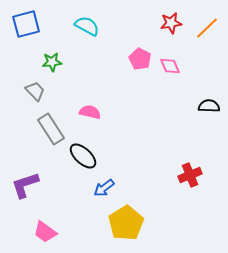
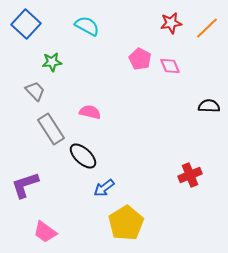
blue square: rotated 32 degrees counterclockwise
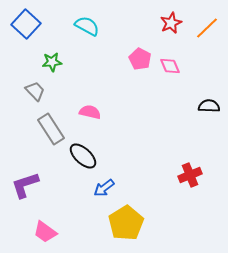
red star: rotated 15 degrees counterclockwise
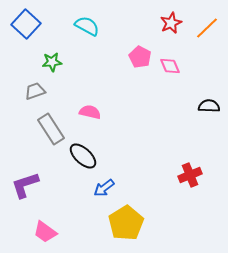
pink pentagon: moved 2 px up
gray trapezoid: rotated 65 degrees counterclockwise
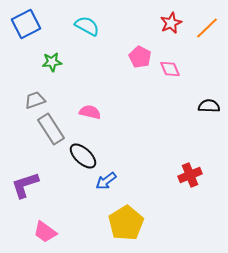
blue square: rotated 20 degrees clockwise
pink diamond: moved 3 px down
gray trapezoid: moved 9 px down
blue arrow: moved 2 px right, 7 px up
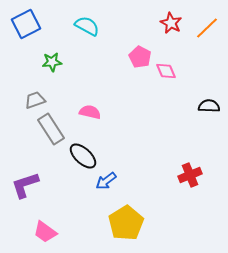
red star: rotated 20 degrees counterclockwise
pink diamond: moved 4 px left, 2 px down
